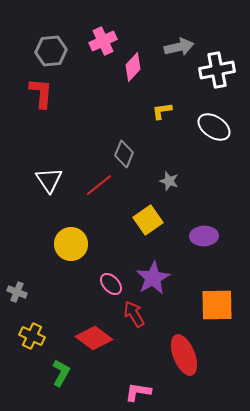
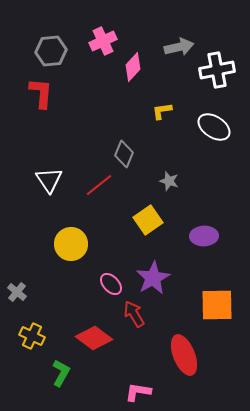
gray cross: rotated 18 degrees clockwise
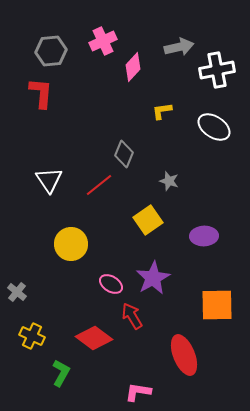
pink ellipse: rotated 15 degrees counterclockwise
red arrow: moved 2 px left, 2 px down
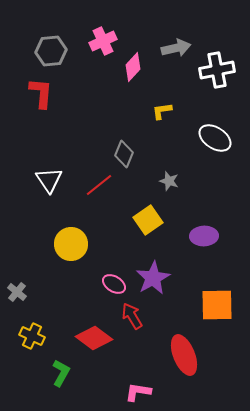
gray arrow: moved 3 px left, 1 px down
white ellipse: moved 1 px right, 11 px down
pink ellipse: moved 3 px right
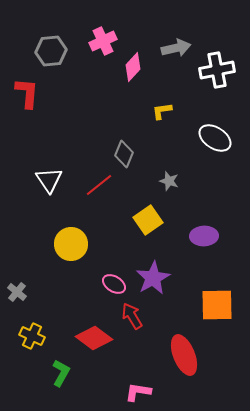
red L-shape: moved 14 px left
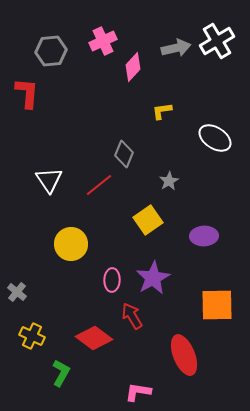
white cross: moved 29 px up; rotated 20 degrees counterclockwise
gray star: rotated 24 degrees clockwise
pink ellipse: moved 2 px left, 4 px up; rotated 60 degrees clockwise
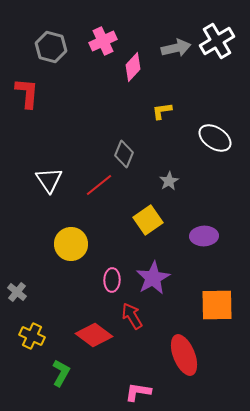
gray hexagon: moved 4 px up; rotated 20 degrees clockwise
red diamond: moved 3 px up
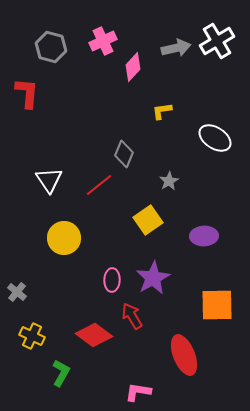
yellow circle: moved 7 px left, 6 px up
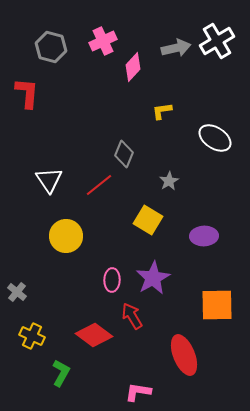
yellow square: rotated 24 degrees counterclockwise
yellow circle: moved 2 px right, 2 px up
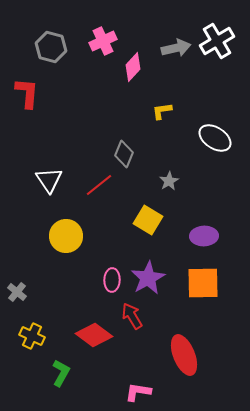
purple star: moved 5 px left
orange square: moved 14 px left, 22 px up
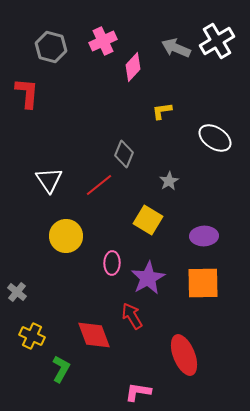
gray arrow: rotated 144 degrees counterclockwise
pink ellipse: moved 17 px up
red diamond: rotated 33 degrees clockwise
green L-shape: moved 4 px up
